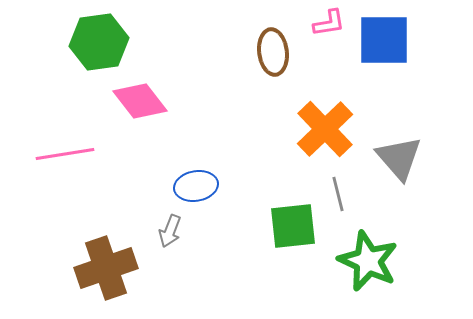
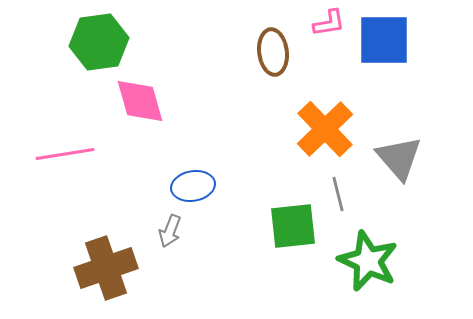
pink diamond: rotated 22 degrees clockwise
blue ellipse: moved 3 px left
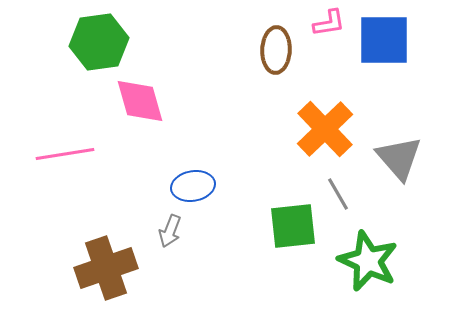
brown ellipse: moved 3 px right, 2 px up; rotated 9 degrees clockwise
gray line: rotated 16 degrees counterclockwise
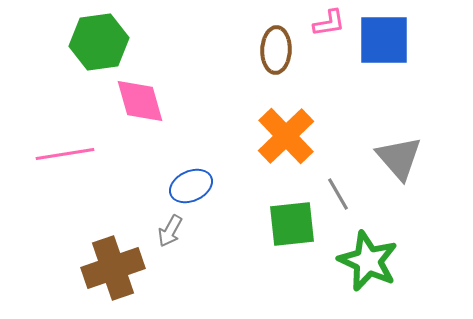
orange cross: moved 39 px left, 7 px down
blue ellipse: moved 2 px left; rotated 15 degrees counterclockwise
green square: moved 1 px left, 2 px up
gray arrow: rotated 8 degrees clockwise
brown cross: moved 7 px right
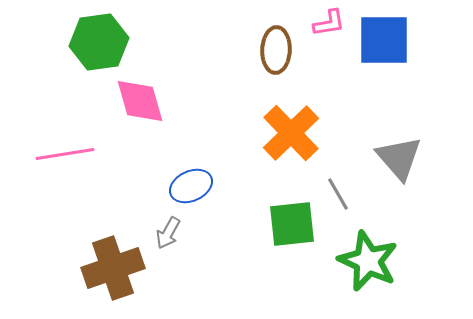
orange cross: moved 5 px right, 3 px up
gray arrow: moved 2 px left, 2 px down
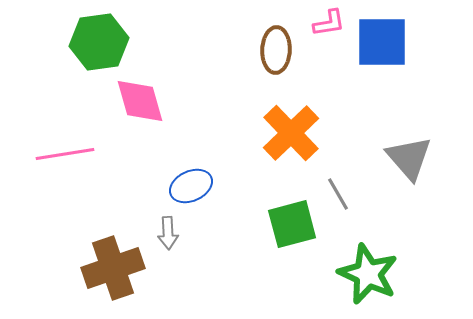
blue square: moved 2 px left, 2 px down
gray triangle: moved 10 px right
green square: rotated 9 degrees counterclockwise
gray arrow: rotated 32 degrees counterclockwise
green star: moved 13 px down
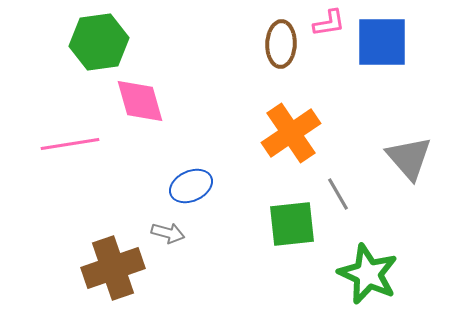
brown ellipse: moved 5 px right, 6 px up
orange cross: rotated 10 degrees clockwise
pink line: moved 5 px right, 10 px up
green square: rotated 9 degrees clockwise
gray arrow: rotated 72 degrees counterclockwise
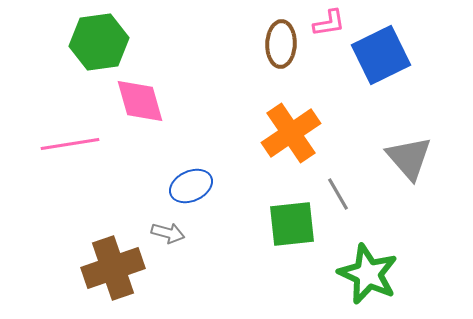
blue square: moved 1 px left, 13 px down; rotated 26 degrees counterclockwise
